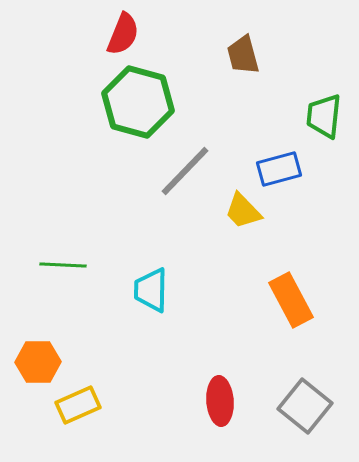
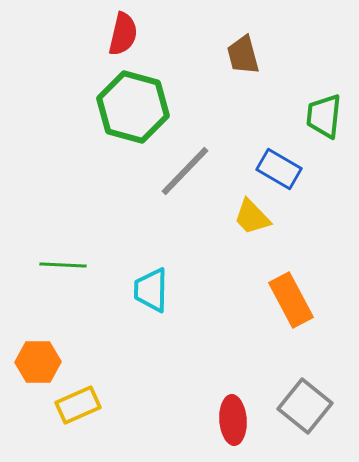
red semicircle: rotated 9 degrees counterclockwise
green hexagon: moved 5 px left, 5 px down
blue rectangle: rotated 45 degrees clockwise
yellow trapezoid: moved 9 px right, 6 px down
red ellipse: moved 13 px right, 19 px down
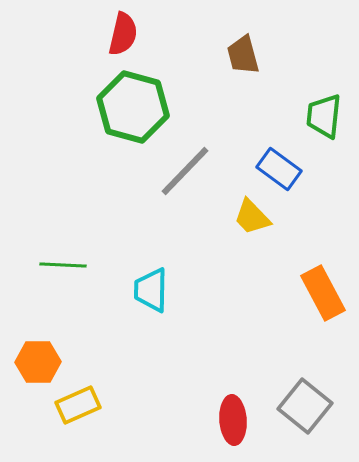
blue rectangle: rotated 6 degrees clockwise
orange rectangle: moved 32 px right, 7 px up
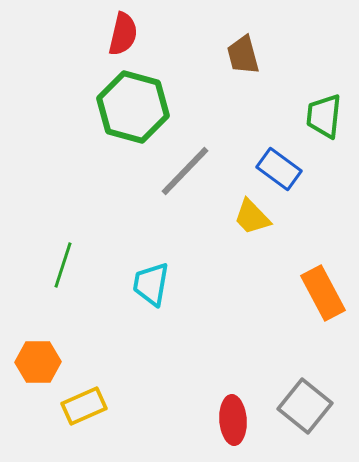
green line: rotated 75 degrees counterclockwise
cyan trapezoid: moved 6 px up; rotated 9 degrees clockwise
yellow rectangle: moved 6 px right, 1 px down
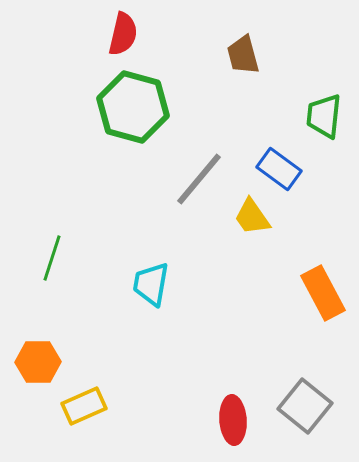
gray line: moved 14 px right, 8 px down; rotated 4 degrees counterclockwise
yellow trapezoid: rotated 9 degrees clockwise
green line: moved 11 px left, 7 px up
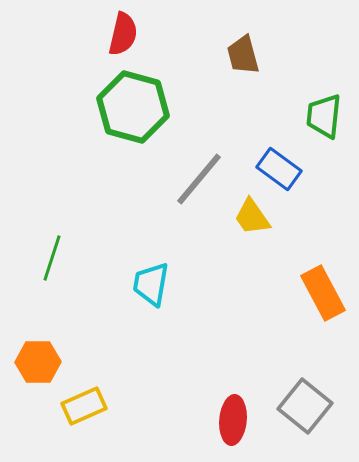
red ellipse: rotated 9 degrees clockwise
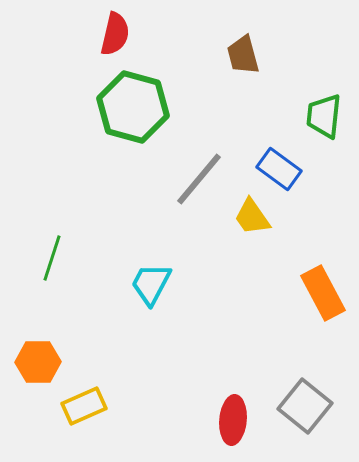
red semicircle: moved 8 px left
cyan trapezoid: rotated 18 degrees clockwise
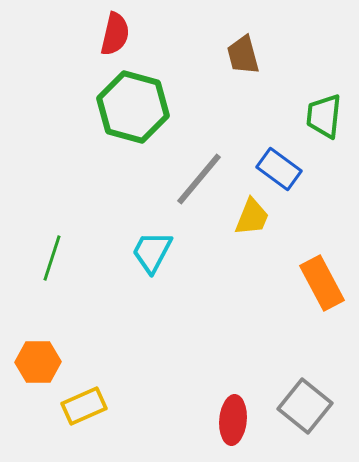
yellow trapezoid: rotated 123 degrees counterclockwise
cyan trapezoid: moved 1 px right, 32 px up
orange rectangle: moved 1 px left, 10 px up
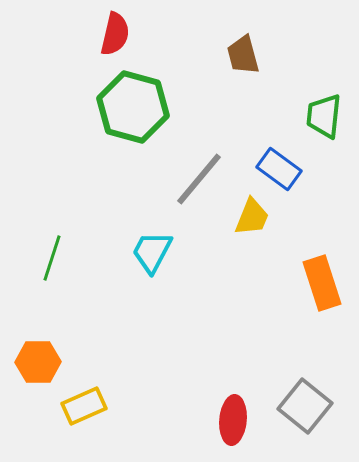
orange rectangle: rotated 10 degrees clockwise
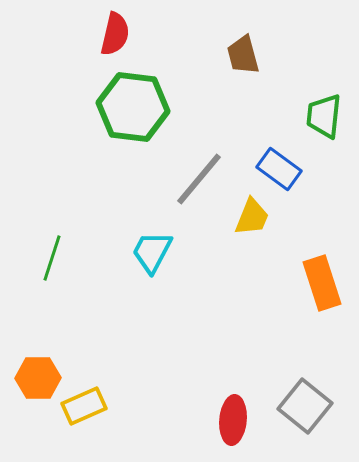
green hexagon: rotated 8 degrees counterclockwise
orange hexagon: moved 16 px down
